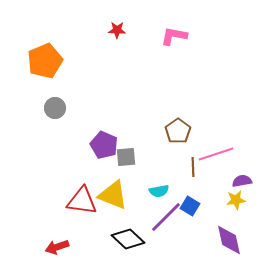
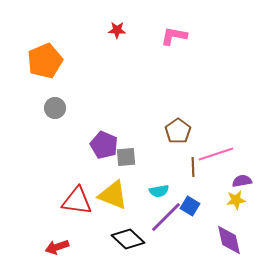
red triangle: moved 5 px left
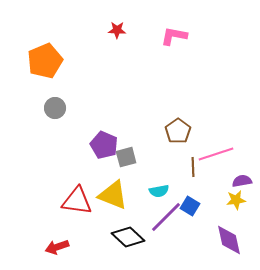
gray square: rotated 10 degrees counterclockwise
black diamond: moved 2 px up
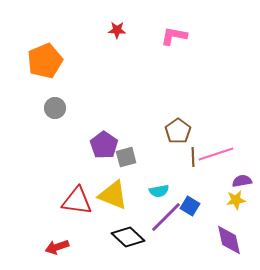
purple pentagon: rotated 12 degrees clockwise
brown line: moved 10 px up
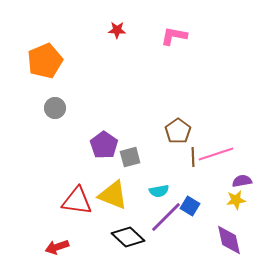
gray square: moved 4 px right
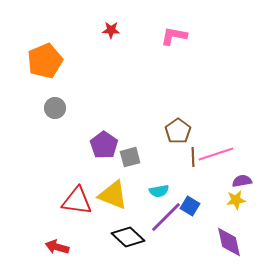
red star: moved 6 px left
purple diamond: moved 2 px down
red arrow: rotated 35 degrees clockwise
